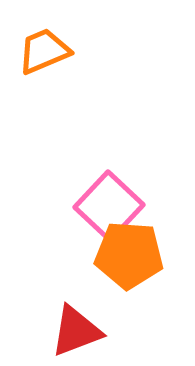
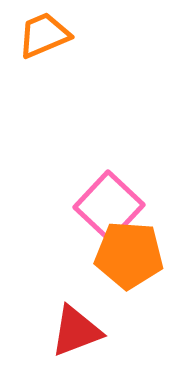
orange trapezoid: moved 16 px up
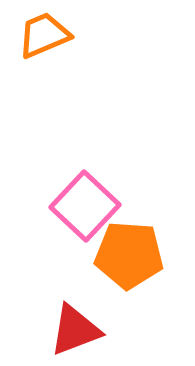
pink square: moved 24 px left
red triangle: moved 1 px left, 1 px up
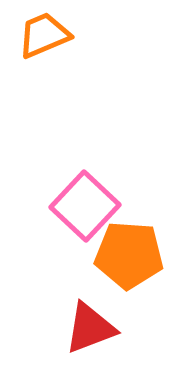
red triangle: moved 15 px right, 2 px up
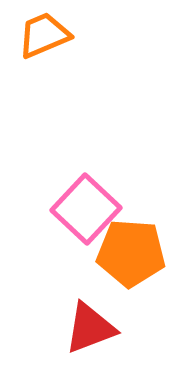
pink square: moved 1 px right, 3 px down
orange pentagon: moved 2 px right, 2 px up
